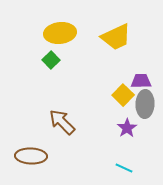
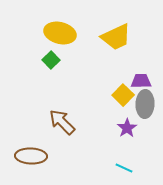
yellow ellipse: rotated 20 degrees clockwise
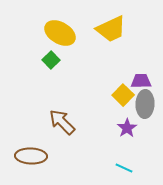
yellow ellipse: rotated 16 degrees clockwise
yellow trapezoid: moved 5 px left, 8 px up
